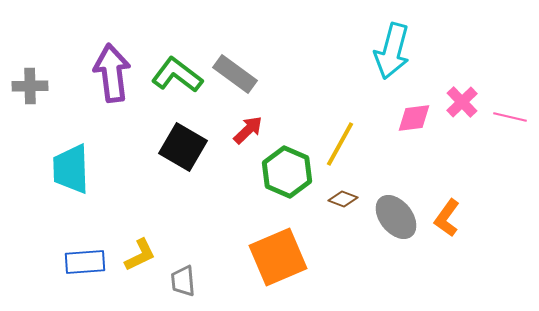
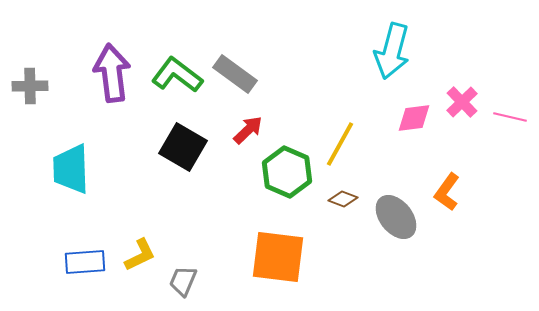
orange L-shape: moved 26 px up
orange square: rotated 30 degrees clockwise
gray trapezoid: rotated 28 degrees clockwise
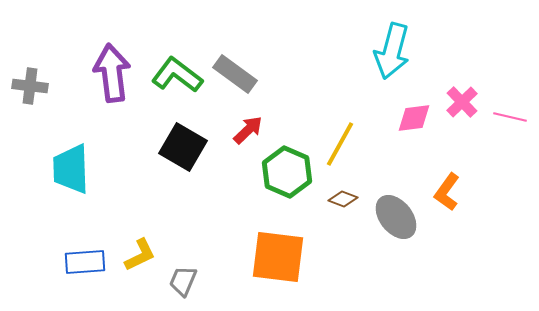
gray cross: rotated 8 degrees clockwise
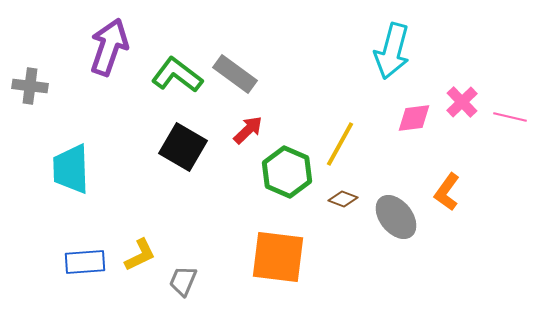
purple arrow: moved 3 px left, 26 px up; rotated 26 degrees clockwise
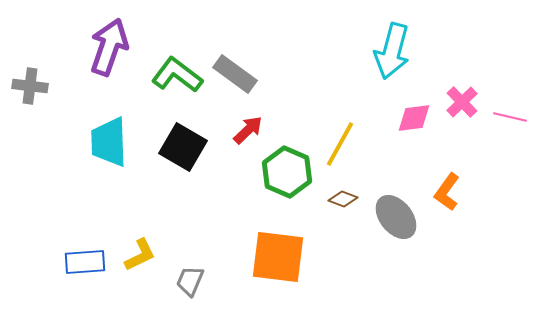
cyan trapezoid: moved 38 px right, 27 px up
gray trapezoid: moved 7 px right
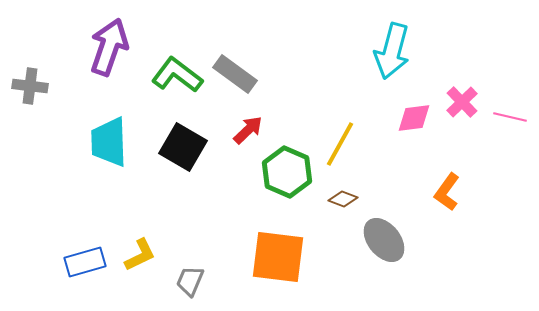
gray ellipse: moved 12 px left, 23 px down
blue rectangle: rotated 12 degrees counterclockwise
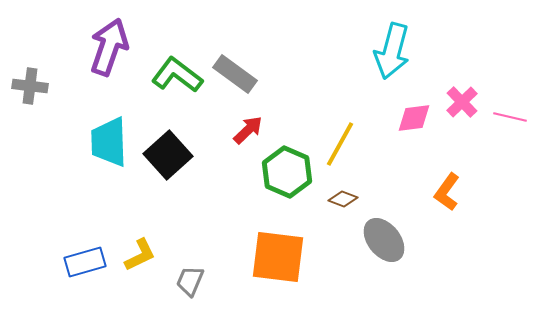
black square: moved 15 px left, 8 px down; rotated 18 degrees clockwise
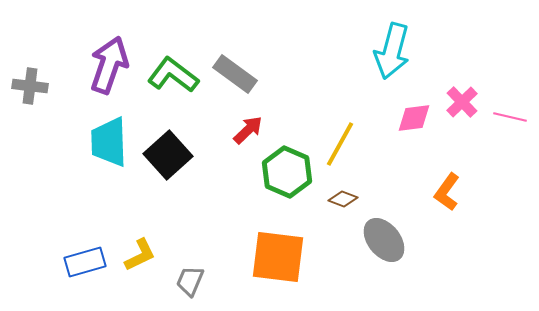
purple arrow: moved 18 px down
green L-shape: moved 4 px left
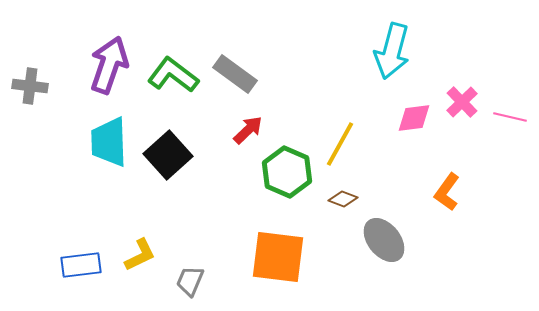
blue rectangle: moved 4 px left, 3 px down; rotated 9 degrees clockwise
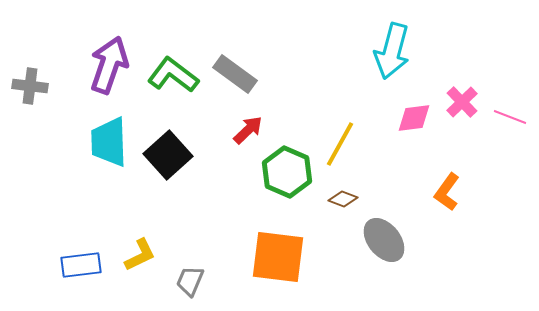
pink line: rotated 8 degrees clockwise
